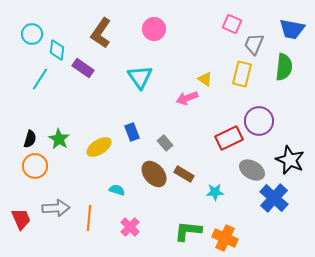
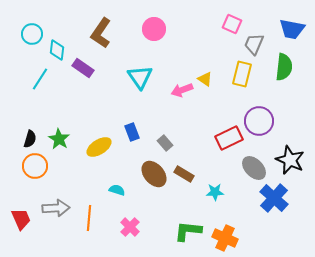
pink arrow: moved 5 px left, 8 px up
gray ellipse: moved 2 px right, 2 px up; rotated 15 degrees clockwise
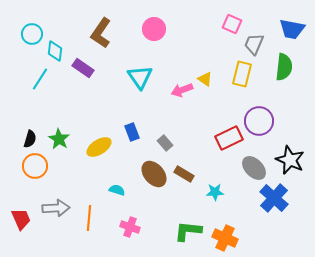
cyan diamond: moved 2 px left, 1 px down
pink cross: rotated 24 degrees counterclockwise
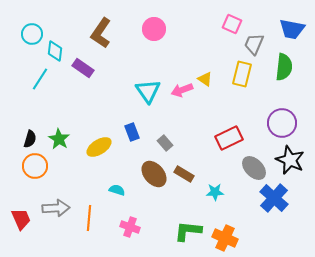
cyan triangle: moved 8 px right, 14 px down
purple circle: moved 23 px right, 2 px down
